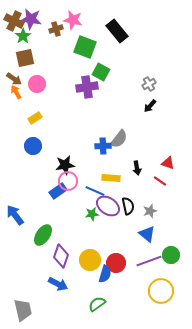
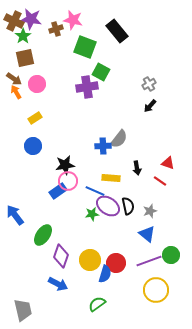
yellow circle at (161, 291): moved 5 px left, 1 px up
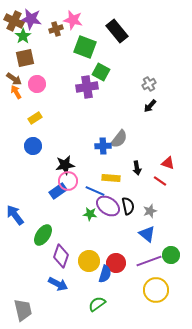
green star at (92, 214): moved 2 px left; rotated 16 degrees clockwise
yellow circle at (90, 260): moved 1 px left, 1 px down
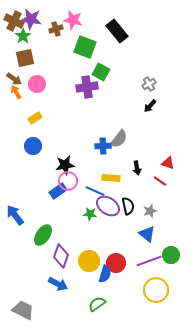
gray trapezoid at (23, 310): rotated 50 degrees counterclockwise
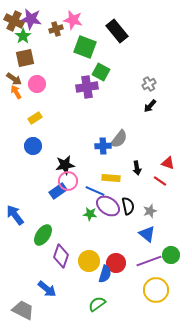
blue arrow at (58, 284): moved 11 px left, 5 px down; rotated 12 degrees clockwise
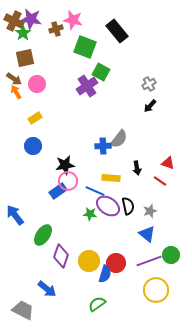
green star at (23, 36): moved 3 px up
purple cross at (87, 87): moved 1 px up; rotated 25 degrees counterclockwise
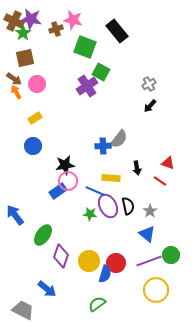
purple ellipse at (108, 206): rotated 30 degrees clockwise
gray star at (150, 211): rotated 16 degrees counterclockwise
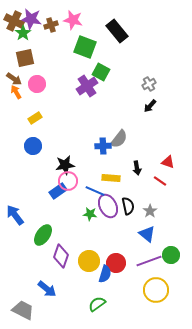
brown cross at (56, 29): moved 5 px left, 4 px up
red triangle at (168, 163): moved 1 px up
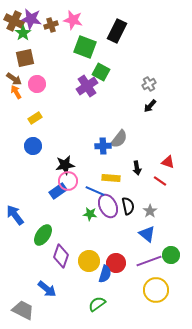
black rectangle at (117, 31): rotated 65 degrees clockwise
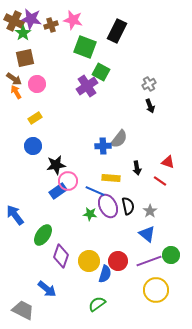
black arrow at (150, 106): rotated 64 degrees counterclockwise
black star at (65, 165): moved 9 px left
red circle at (116, 263): moved 2 px right, 2 px up
